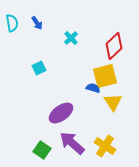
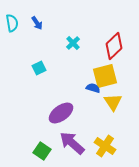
cyan cross: moved 2 px right, 5 px down
green square: moved 1 px down
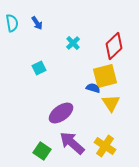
yellow triangle: moved 2 px left, 1 px down
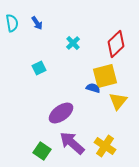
red diamond: moved 2 px right, 2 px up
yellow triangle: moved 7 px right, 2 px up; rotated 12 degrees clockwise
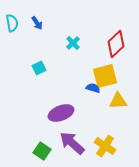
yellow triangle: rotated 48 degrees clockwise
purple ellipse: rotated 15 degrees clockwise
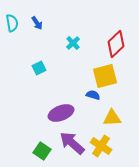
blue semicircle: moved 7 px down
yellow triangle: moved 6 px left, 17 px down
yellow cross: moved 4 px left
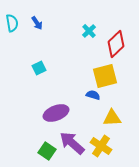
cyan cross: moved 16 px right, 12 px up
purple ellipse: moved 5 px left
green square: moved 5 px right
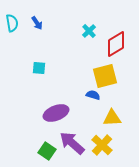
red diamond: rotated 12 degrees clockwise
cyan square: rotated 32 degrees clockwise
yellow cross: moved 1 px right, 1 px up; rotated 10 degrees clockwise
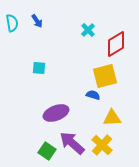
blue arrow: moved 2 px up
cyan cross: moved 1 px left, 1 px up
